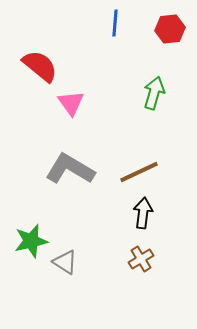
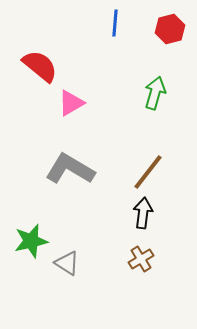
red hexagon: rotated 8 degrees counterclockwise
green arrow: moved 1 px right
pink triangle: rotated 36 degrees clockwise
brown line: moved 9 px right; rotated 27 degrees counterclockwise
gray triangle: moved 2 px right, 1 px down
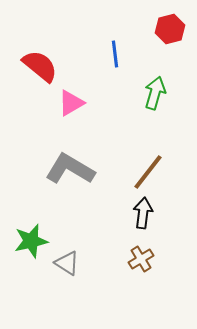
blue line: moved 31 px down; rotated 12 degrees counterclockwise
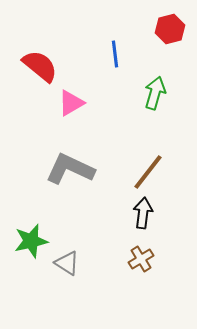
gray L-shape: rotated 6 degrees counterclockwise
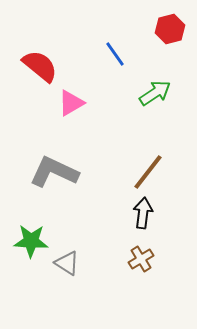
blue line: rotated 28 degrees counterclockwise
green arrow: rotated 40 degrees clockwise
gray L-shape: moved 16 px left, 3 px down
green star: rotated 16 degrees clockwise
